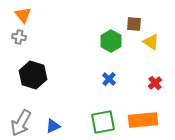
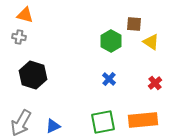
orange triangle: moved 2 px right; rotated 36 degrees counterclockwise
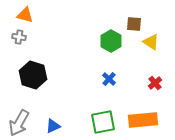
gray arrow: moved 2 px left
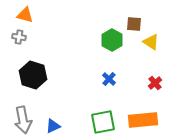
green hexagon: moved 1 px right, 1 px up
gray arrow: moved 4 px right, 3 px up; rotated 40 degrees counterclockwise
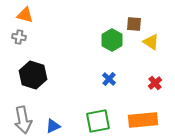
green square: moved 5 px left, 1 px up
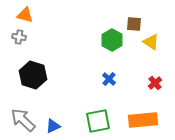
gray arrow: rotated 144 degrees clockwise
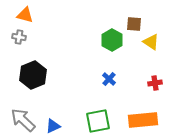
black hexagon: rotated 20 degrees clockwise
red cross: rotated 32 degrees clockwise
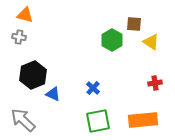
blue cross: moved 16 px left, 9 px down
blue triangle: moved 32 px up; rotated 49 degrees clockwise
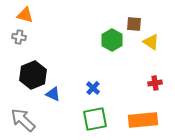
green square: moved 3 px left, 2 px up
